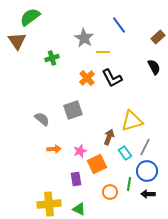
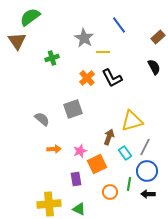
gray square: moved 1 px up
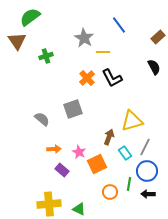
green cross: moved 6 px left, 2 px up
pink star: moved 1 px left, 1 px down; rotated 24 degrees counterclockwise
purple rectangle: moved 14 px left, 9 px up; rotated 40 degrees counterclockwise
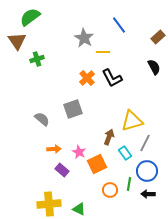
green cross: moved 9 px left, 3 px down
gray line: moved 4 px up
orange circle: moved 2 px up
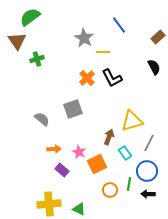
gray line: moved 4 px right
